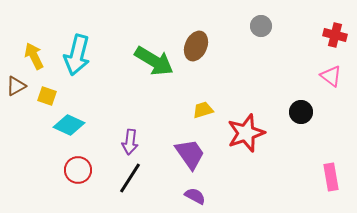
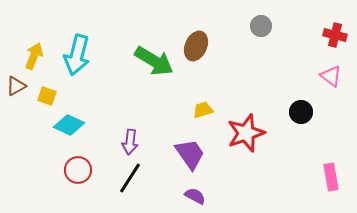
yellow arrow: rotated 48 degrees clockwise
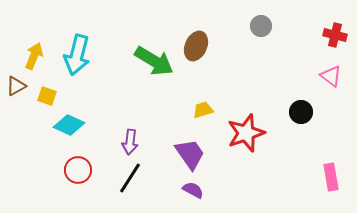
purple semicircle: moved 2 px left, 6 px up
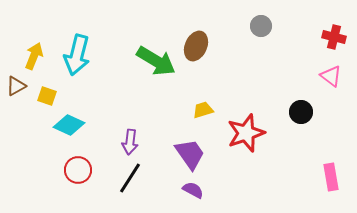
red cross: moved 1 px left, 2 px down
green arrow: moved 2 px right
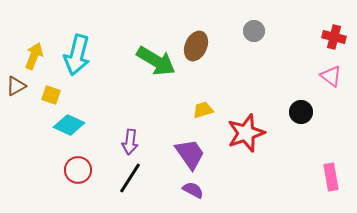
gray circle: moved 7 px left, 5 px down
yellow square: moved 4 px right, 1 px up
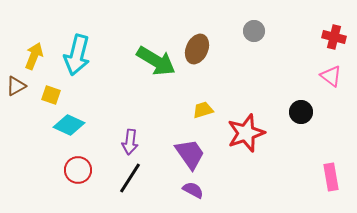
brown ellipse: moved 1 px right, 3 px down
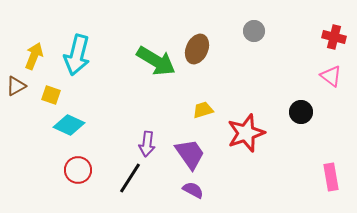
purple arrow: moved 17 px right, 2 px down
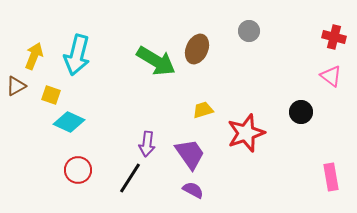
gray circle: moved 5 px left
cyan diamond: moved 3 px up
